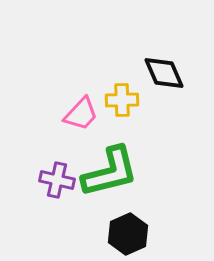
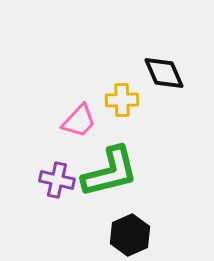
pink trapezoid: moved 2 px left, 7 px down
black hexagon: moved 2 px right, 1 px down
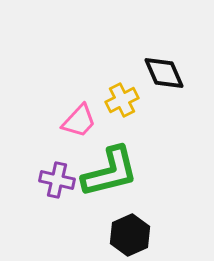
yellow cross: rotated 24 degrees counterclockwise
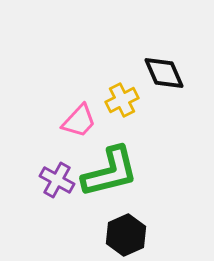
purple cross: rotated 16 degrees clockwise
black hexagon: moved 4 px left
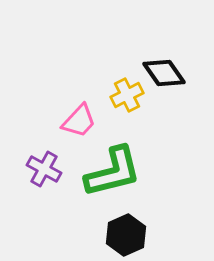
black diamond: rotated 12 degrees counterclockwise
yellow cross: moved 5 px right, 5 px up
green L-shape: moved 3 px right
purple cross: moved 13 px left, 11 px up
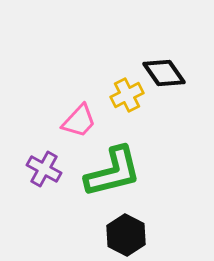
black hexagon: rotated 9 degrees counterclockwise
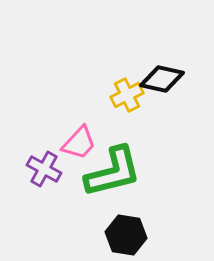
black diamond: moved 2 px left, 6 px down; rotated 42 degrees counterclockwise
pink trapezoid: moved 22 px down
black hexagon: rotated 18 degrees counterclockwise
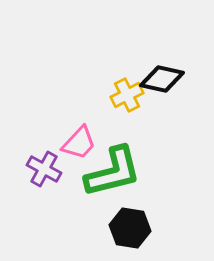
black hexagon: moved 4 px right, 7 px up
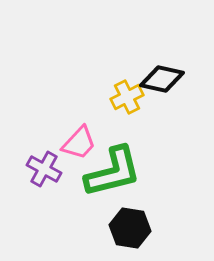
yellow cross: moved 2 px down
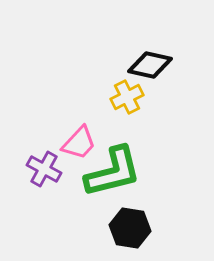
black diamond: moved 12 px left, 14 px up
